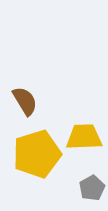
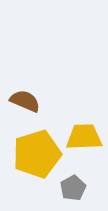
brown semicircle: rotated 36 degrees counterclockwise
gray pentagon: moved 19 px left
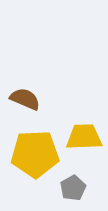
brown semicircle: moved 2 px up
yellow pentagon: moved 2 px left; rotated 15 degrees clockwise
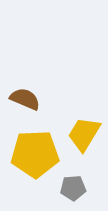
yellow trapezoid: moved 3 px up; rotated 57 degrees counterclockwise
gray pentagon: rotated 25 degrees clockwise
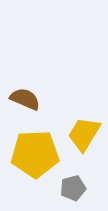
gray pentagon: rotated 10 degrees counterclockwise
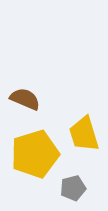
yellow trapezoid: rotated 48 degrees counterclockwise
yellow pentagon: rotated 15 degrees counterclockwise
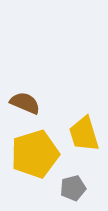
brown semicircle: moved 4 px down
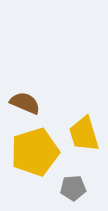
yellow pentagon: moved 2 px up
gray pentagon: rotated 10 degrees clockwise
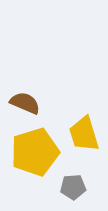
gray pentagon: moved 1 px up
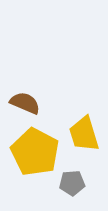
yellow pentagon: rotated 27 degrees counterclockwise
gray pentagon: moved 1 px left, 4 px up
